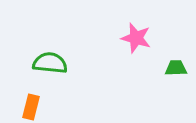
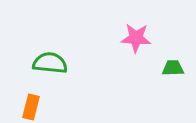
pink star: rotated 12 degrees counterclockwise
green trapezoid: moved 3 px left
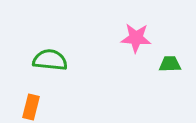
green semicircle: moved 3 px up
green trapezoid: moved 3 px left, 4 px up
